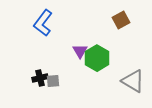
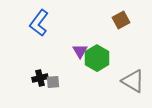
blue L-shape: moved 4 px left
gray square: moved 1 px down
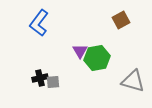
green hexagon: rotated 20 degrees clockwise
gray triangle: rotated 15 degrees counterclockwise
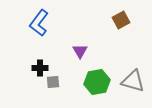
green hexagon: moved 24 px down
black cross: moved 10 px up; rotated 14 degrees clockwise
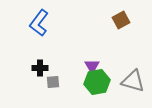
purple triangle: moved 12 px right, 15 px down
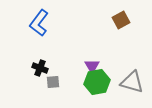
black cross: rotated 21 degrees clockwise
gray triangle: moved 1 px left, 1 px down
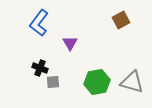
purple triangle: moved 22 px left, 23 px up
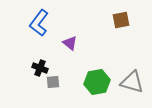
brown square: rotated 18 degrees clockwise
purple triangle: rotated 21 degrees counterclockwise
